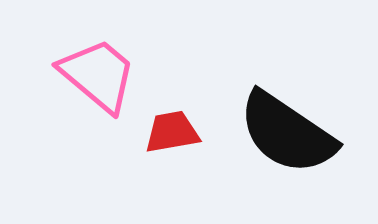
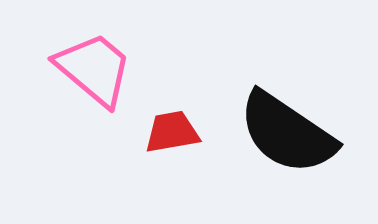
pink trapezoid: moved 4 px left, 6 px up
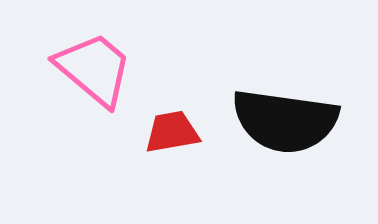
black semicircle: moved 2 px left, 12 px up; rotated 26 degrees counterclockwise
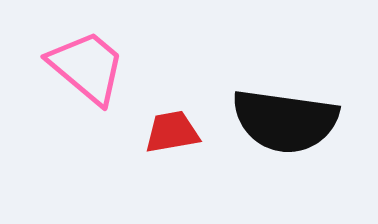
pink trapezoid: moved 7 px left, 2 px up
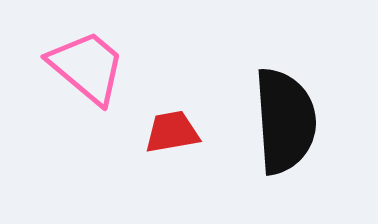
black semicircle: rotated 102 degrees counterclockwise
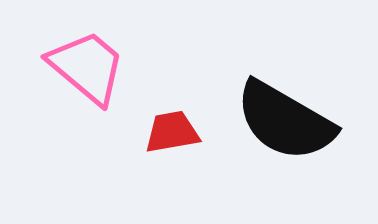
black semicircle: rotated 124 degrees clockwise
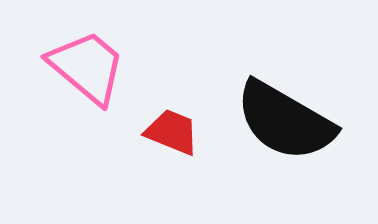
red trapezoid: rotated 32 degrees clockwise
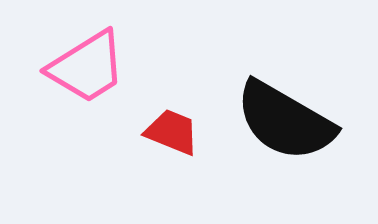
pink trapezoid: rotated 108 degrees clockwise
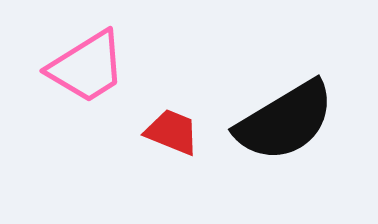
black semicircle: rotated 61 degrees counterclockwise
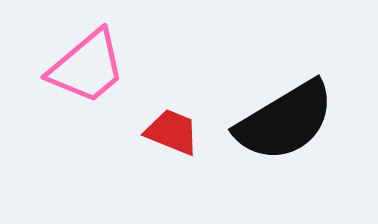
pink trapezoid: rotated 8 degrees counterclockwise
